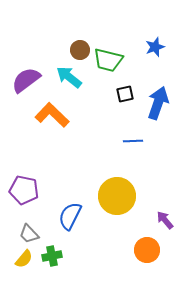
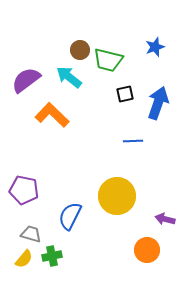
purple arrow: moved 1 px up; rotated 36 degrees counterclockwise
gray trapezoid: moved 2 px right; rotated 150 degrees clockwise
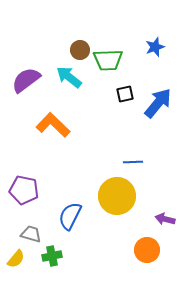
green trapezoid: rotated 16 degrees counterclockwise
blue arrow: rotated 20 degrees clockwise
orange L-shape: moved 1 px right, 10 px down
blue line: moved 21 px down
yellow semicircle: moved 8 px left
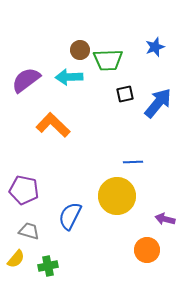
cyan arrow: rotated 40 degrees counterclockwise
gray trapezoid: moved 2 px left, 3 px up
green cross: moved 4 px left, 10 px down
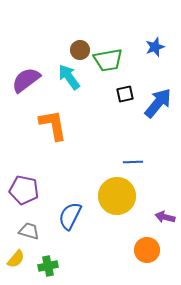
green trapezoid: rotated 8 degrees counterclockwise
cyan arrow: rotated 56 degrees clockwise
orange L-shape: rotated 36 degrees clockwise
purple arrow: moved 2 px up
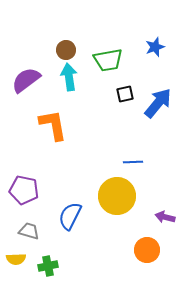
brown circle: moved 14 px left
cyan arrow: rotated 28 degrees clockwise
yellow semicircle: rotated 48 degrees clockwise
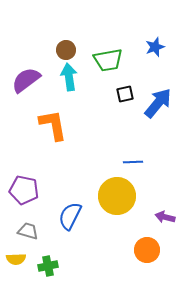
gray trapezoid: moved 1 px left
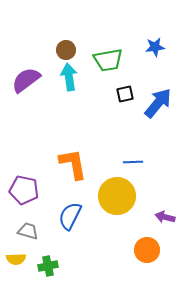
blue star: rotated 12 degrees clockwise
orange L-shape: moved 20 px right, 39 px down
